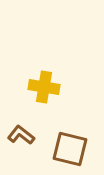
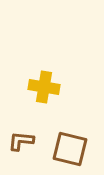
brown L-shape: moved 6 px down; rotated 32 degrees counterclockwise
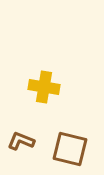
brown L-shape: rotated 16 degrees clockwise
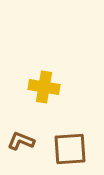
brown square: rotated 18 degrees counterclockwise
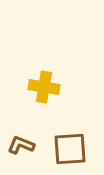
brown L-shape: moved 4 px down
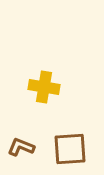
brown L-shape: moved 2 px down
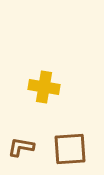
brown L-shape: rotated 12 degrees counterclockwise
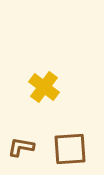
yellow cross: rotated 28 degrees clockwise
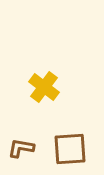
brown L-shape: moved 1 px down
